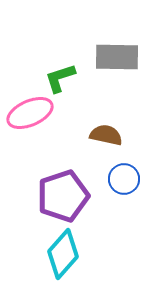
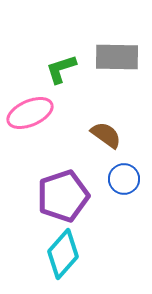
green L-shape: moved 1 px right, 9 px up
brown semicircle: rotated 24 degrees clockwise
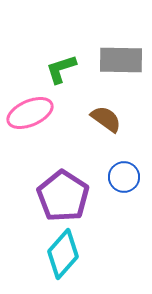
gray rectangle: moved 4 px right, 3 px down
brown semicircle: moved 16 px up
blue circle: moved 2 px up
purple pentagon: rotated 21 degrees counterclockwise
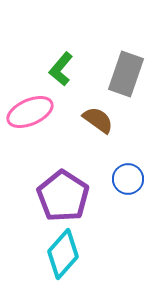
gray rectangle: moved 5 px right, 14 px down; rotated 72 degrees counterclockwise
green L-shape: rotated 32 degrees counterclockwise
pink ellipse: moved 1 px up
brown semicircle: moved 8 px left, 1 px down
blue circle: moved 4 px right, 2 px down
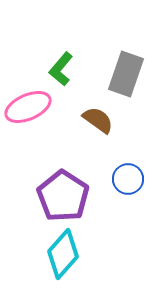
pink ellipse: moved 2 px left, 5 px up
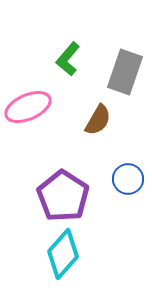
green L-shape: moved 7 px right, 10 px up
gray rectangle: moved 1 px left, 2 px up
brown semicircle: rotated 84 degrees clockwise
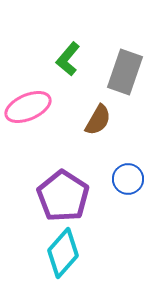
cyan diamond: moved 1 px up
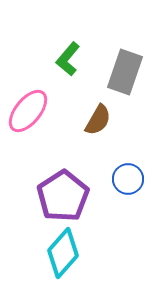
pink ellipse: moved 4 px down; rotated 27 degrees counterclockwise
purple pentagon: rotated 6 degrees clockwise
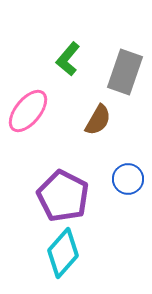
purple pentagon: rotated 12 degrees counterclockwise
